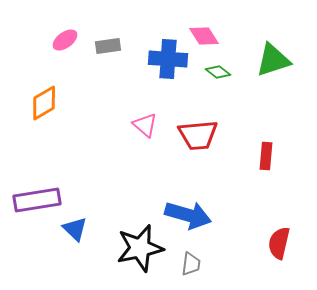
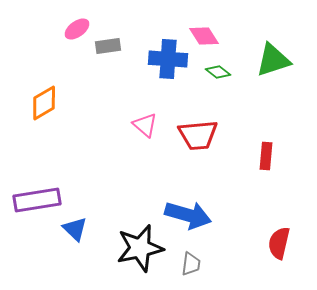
pink ellipse: moved 12 px right, 11 px up
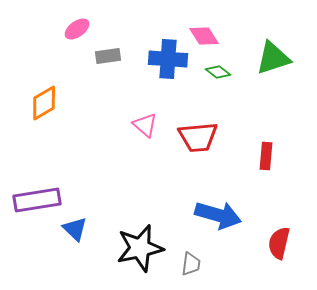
gray rectangle: moved 10 px down
green triangle: moved 2 px up
red trapezoid: moved 2 px down
blue arrow: moved 30 px right
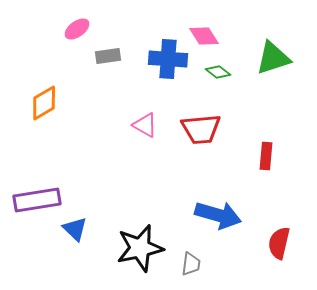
pink triangle: rotated 12 degrees counterclockwise
red trapezoid: moved 3 px right, 8 px up
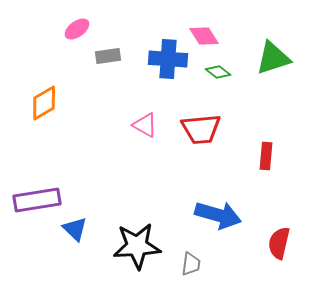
black star: moved 3 px left, 2 px up; rotated 9 degrees clockwise
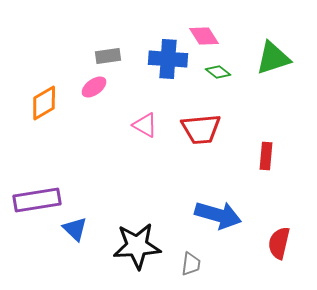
pink ellipse: moved 17 px right, 58 px down
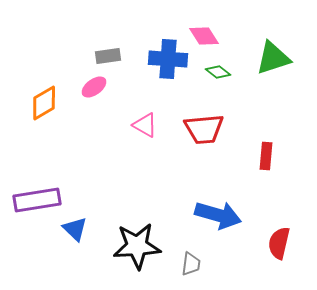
red trapezoid: moved 3 px right
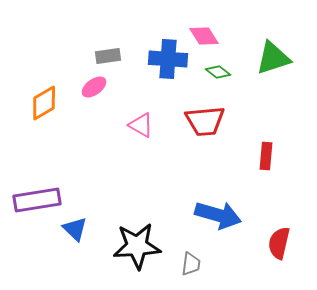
pink triangle: moved 4 px left
red trapezoid: moved 1 px right, 8 px up
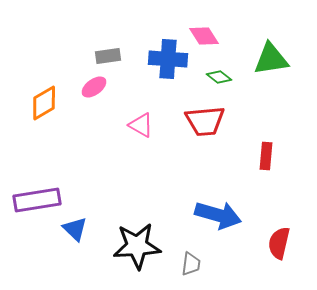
green triangle: moved 2 px left, 1 px down; rotated 9 degrees clockwise
green diamond: moved 1 px right, 5 px down
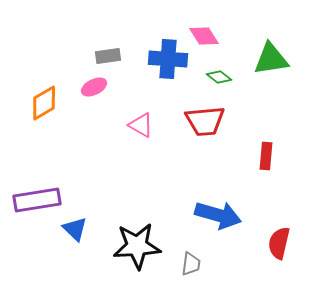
pink ellipse: rotated 10 degrees clockwise
